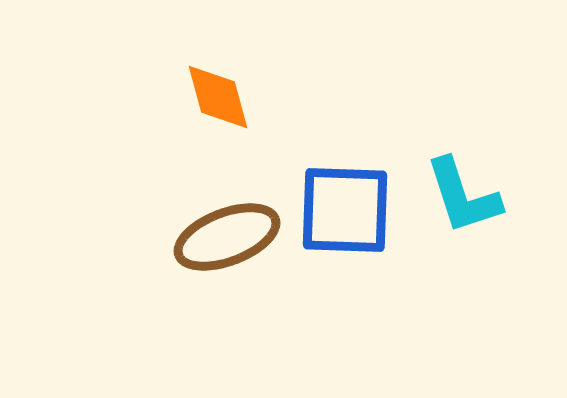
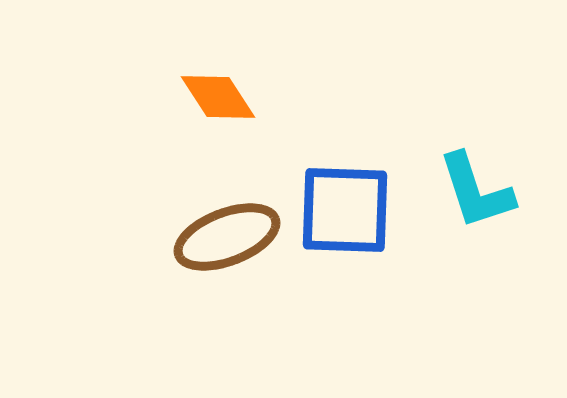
orange diamond: rotated 18 degrees counterclockwise
cyan L-shape: moved 13 px right, 5 px up
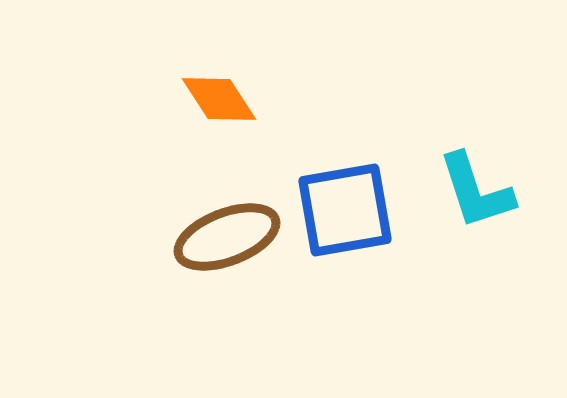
orange diamond: moved 1 px right, 2 px down
blue square: rotated 12 degrees counterclockwise
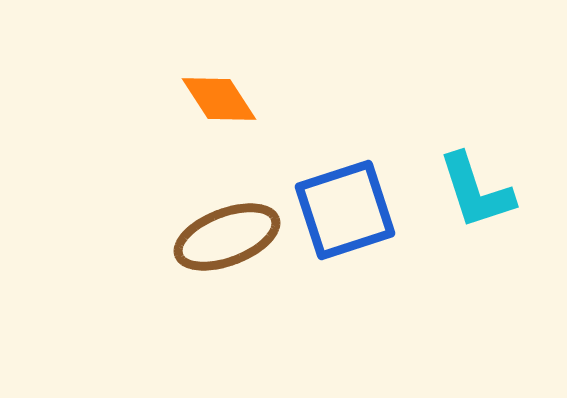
blue square: rotated 8 degrees counterclockwise
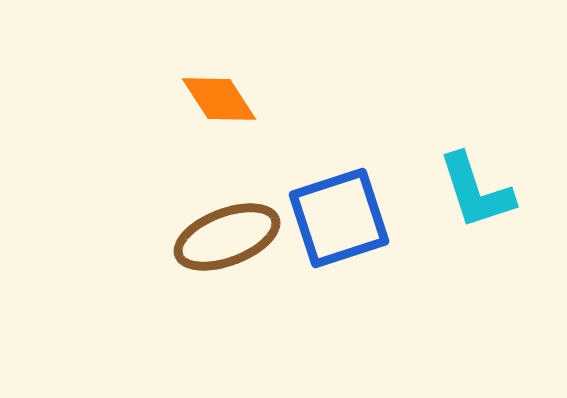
blue square: moved 6 px left, 8 px down
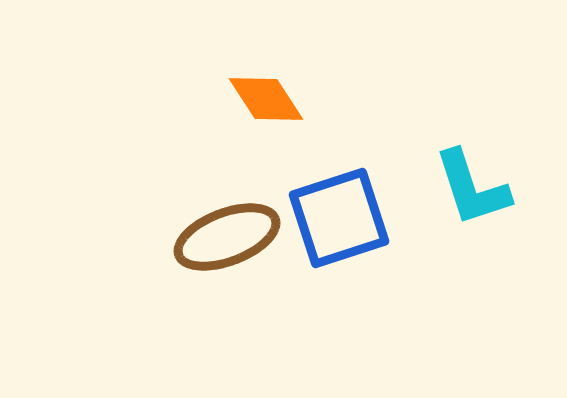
orange diamond: moved 47 px right
cyan L-shape: moved 4 px left, 3 px up
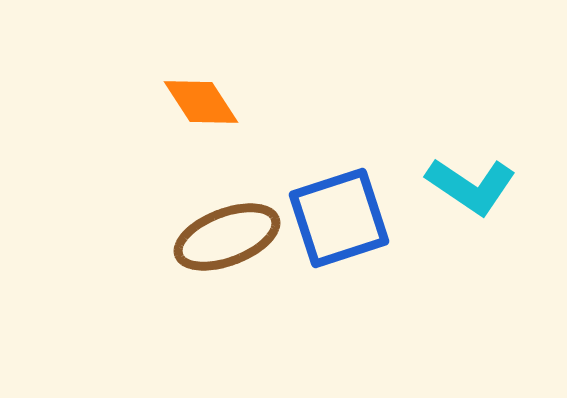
orange diamond: moved 65 px left, 3 px down
cyan L-shape: moved 1 px left, 2 px up; rotated 38 degrees counterclockwise
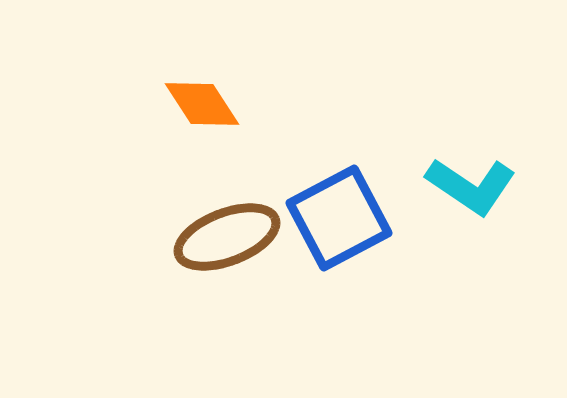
orange diamond: moved 1 px right, 2 px down
blue square: rotated 10 degrees counterclockwise
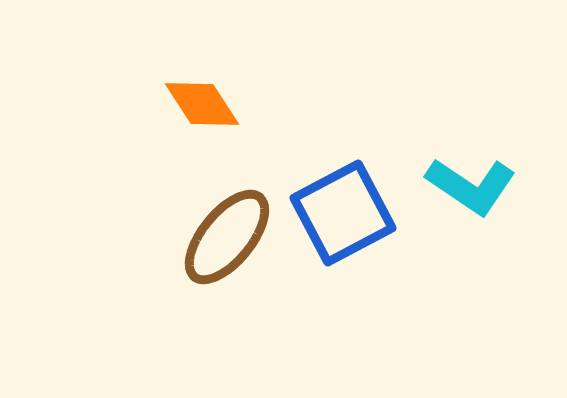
blue square: moved 4 px right, 5 px up
brown ellipse: rotated 30 degrees counterclockwise
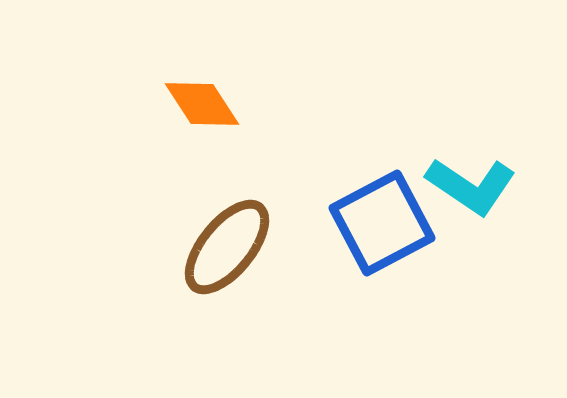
blue square: moved 39 px right, 10 px down
brown ellipse: moved 10 px down
